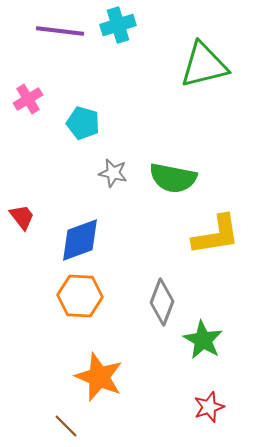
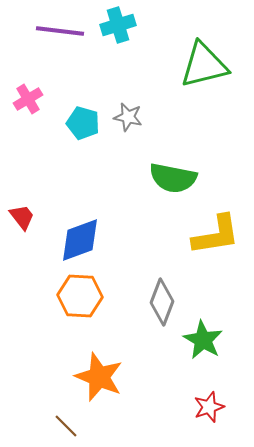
gray star: moved 15 px right, 56 px up
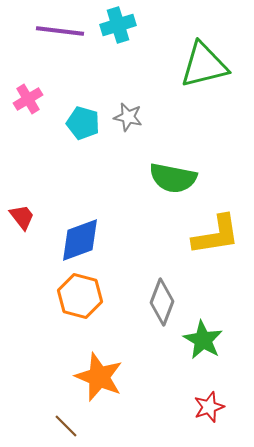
orange hexagon: rotated 12 degrees clockwise
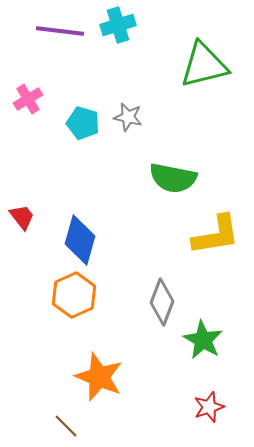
blue diamond: rotated 54 degrees counterclockwise
orange hexagon: moved 6 px left, 1 px up; rotated 21 degrees clockwise
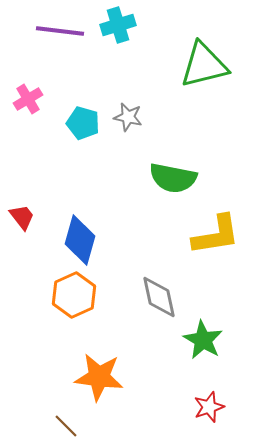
gray diamond: moved 3 px left, 5 px up; rotated 33 degrees counterclockwise
orange star: rotated 15 degrees counterclockwise
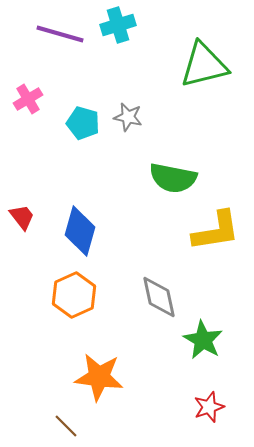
purple line: moved 3 px down; rotated 9 degrees clockwise
yellow L-shape: moved 4 px up
blue diamond: moved 9 px up
